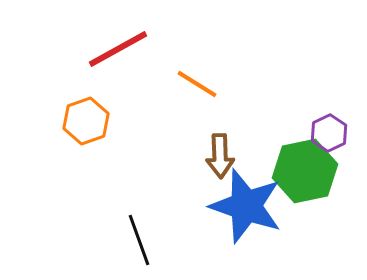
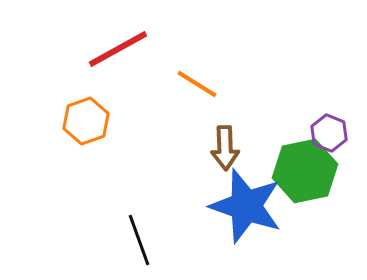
purple hexagon: rotated 12 degrees counterclockwise
brown arrow: moved 5 px right, 8 px up
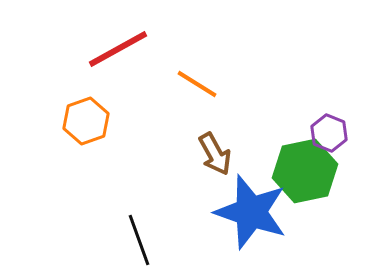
brown arrow: moved 10 px left, 6 px down; rotated 27 degrees counterclockwise
blue star: moved 5 px right, 6 px down
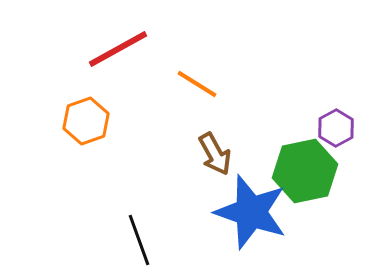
purple hexagon: moved 7 px right, 5 px up; rotated 9 degrees clockwise
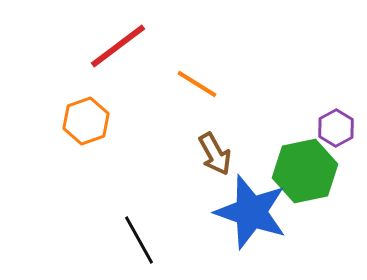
red line: moved 3 px up; rotated 8 degrees counterclockwise
black line: rotated 9 degrees counterclockwise
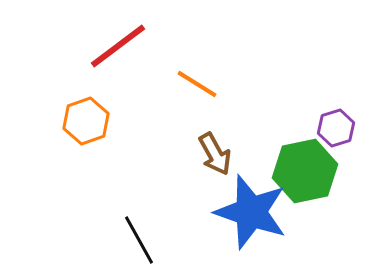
purple hexagon: rotated 12 degrees clockwise
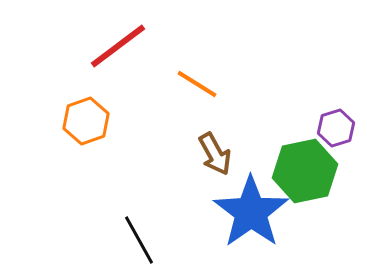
blue star: rotated 18 degrees clockwise
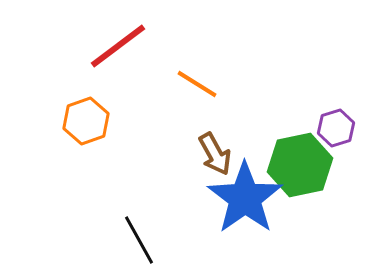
green hexagon: moved 5 px left, 6 px up
blue star: moved 6 px left, 14 px up
